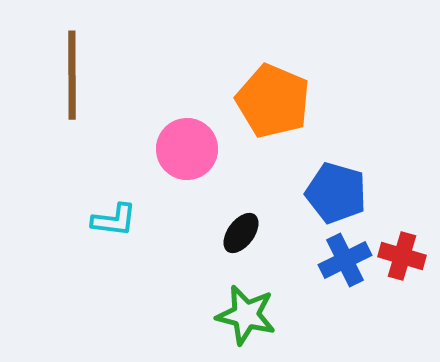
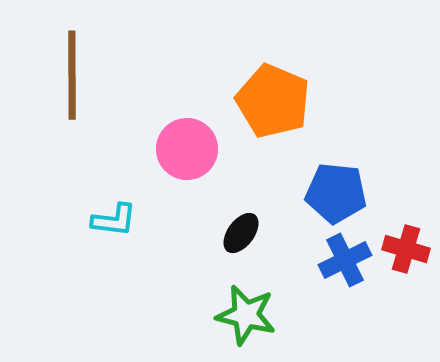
blue pentagon: rotated 10 degrees counterclockwise
red cross: moved 4 px right, 7 px up
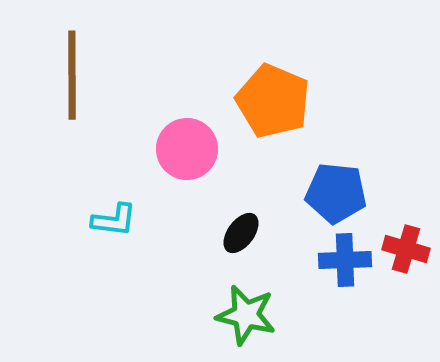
blue cross: rotated 24 degrees clockwise
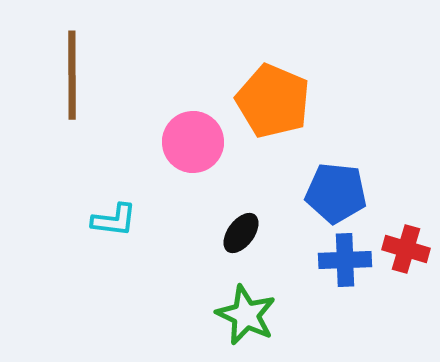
pink circle: moved 6 px right, 7 px up
green star: rotated 12 degrees clockwise
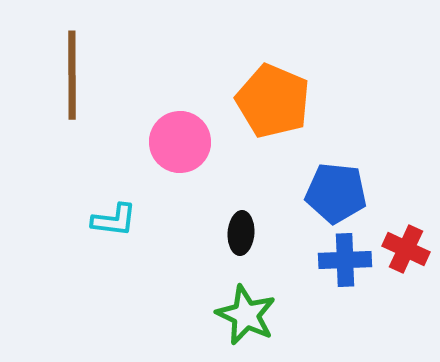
pink circle: moved 13 px left
black ellipse: rotated 33 degrees counterclockwise
red cross: rotated 9 degrees clockwise
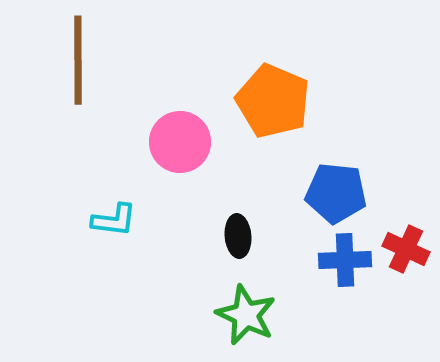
brown line: moved 6 px right, 15 px up
black ellipse: moved 3 px left, 3 px down; rotated 9 degrees counterclockwise
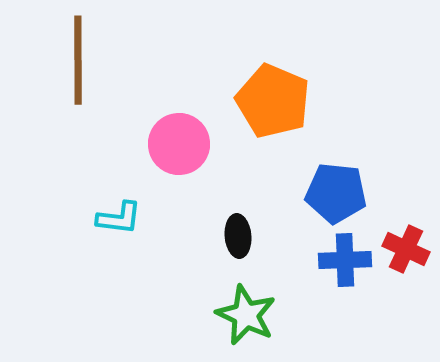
pink circle: moved 1 px left, 2 px down
cyan L-shape: moved 5 px right, 2 px up
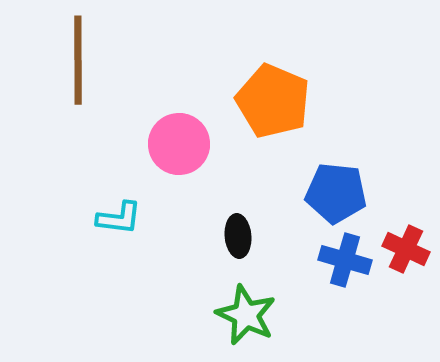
blue cross: rotated 18 degrees clockwise
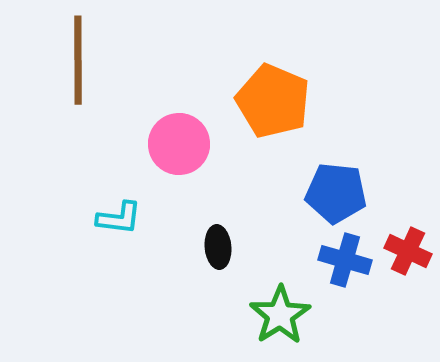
black ellipse: moved 20 px left, 11 px down
red cross: moved 2 px right, 2 px down
green star: moved 34 px right; rotated 14 degrees clockwise
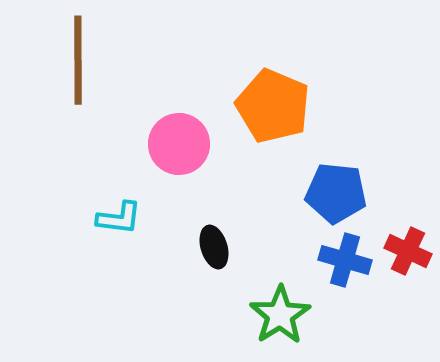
orange pentagon: moved 5 px down
black ellipse: moved 4 px left; rotated 12 degrees counterclockwise
